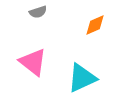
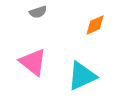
cyan triangle: moved 2 px up
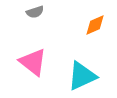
gray semicircle: moved 3 px left
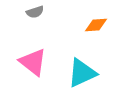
orange diamond: moved 1 px right; rotated 20 degrees clockwise
cyan triangle: moved 3 px up
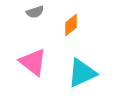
orange diamond: moved 25 px left; rotated 35 degrees counterclockwise
